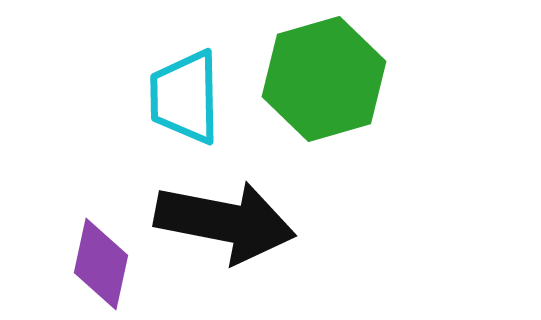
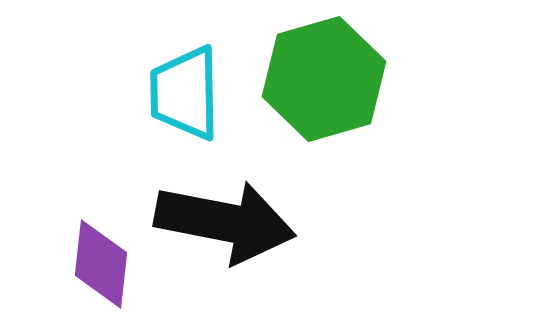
cyan trapezoid: moved 4 px up
purple diamond: rotated 6 degrees counterclockwise
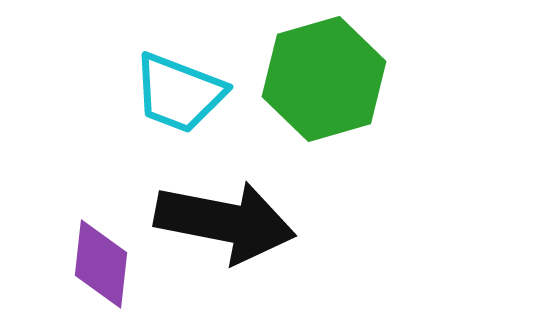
cyan trapezoid: moved 6 px left; rotated 68 degrees counterclockwise
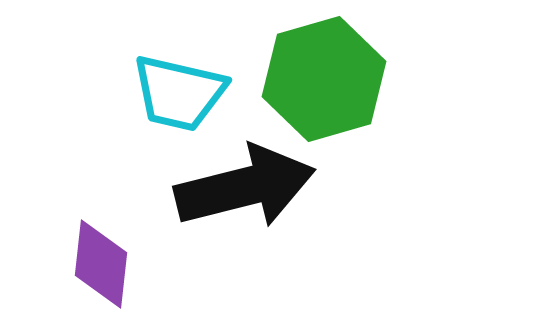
cyan trapezoid: rotated 8 degrees counterclockwise
black arrow: moved 20 px right, 35 px up; rotated 25 degrees counterclockwise
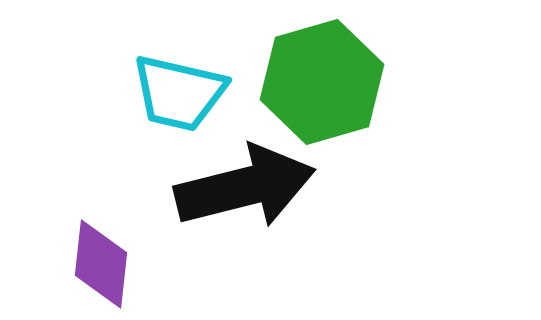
green hexagon: moved 2 px left, 3 px down
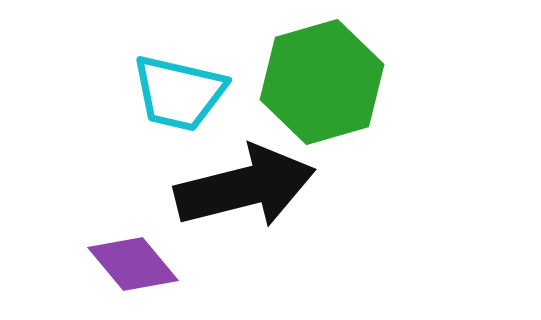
purple diamond: moved 32 px right; rotated 46 degrees counterclockwise
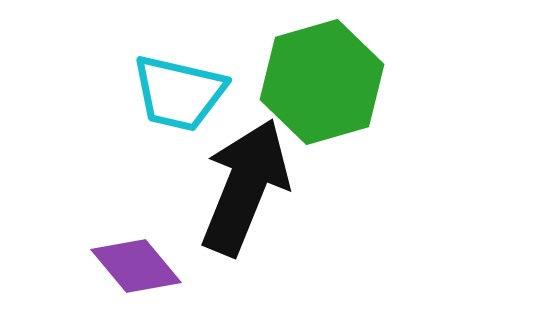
black arrow: rotated 54 degrees counterclockwise
purple diamond: moved 3 px right, 2 px down
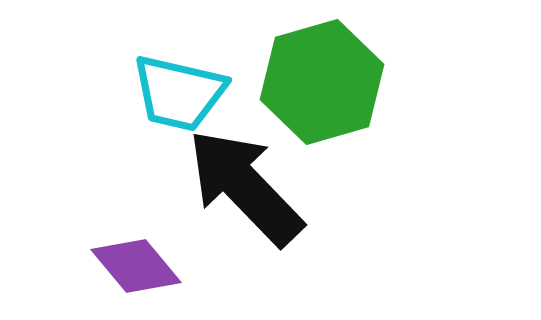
black arrow: rotated 66 degrees counterclockwise
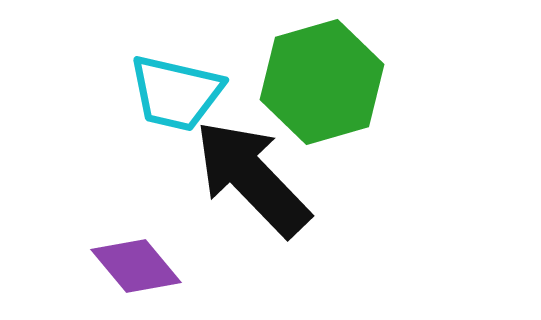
cyan trapezoid: moved 3 px left
black arrow: moved 7 px right, 9 px up
